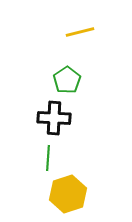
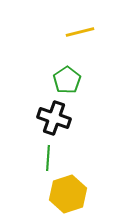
black cross: rotated 16 degrees clockwise
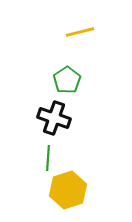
yellow hexagon: moved 4 px up
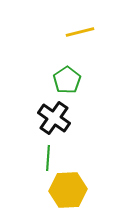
black cross: rotated 16 degrees clockwise
yellow hexagon: rotated 15 degrees clockwise
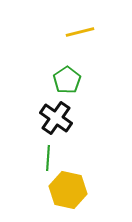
black cross: moved 2 px right
yellow hexagon: rotated 15 degrees clockwise
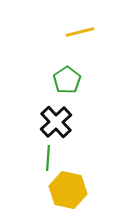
black cross: moved 4 px down; rotated 12 degrees clockwise
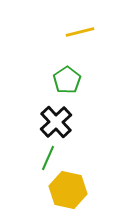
green line: rotated 20 degrees clockwise
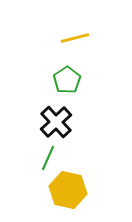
yellow line: moved 5 px left, 6 px down
